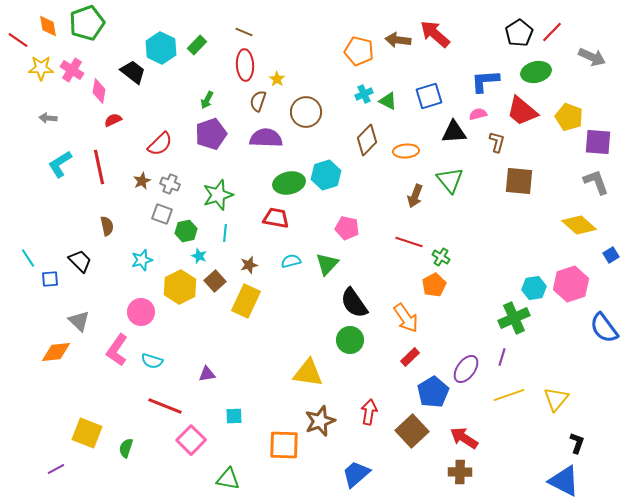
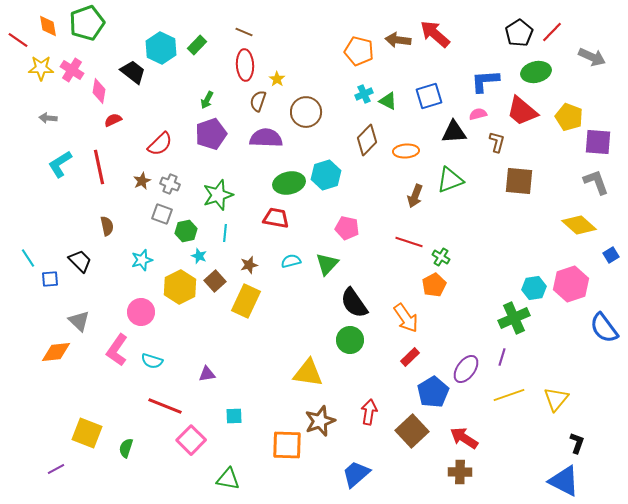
green triangle at (450, 180): rotated 48 degrees clockwise
orange square at (284, 445): moved 3 px right
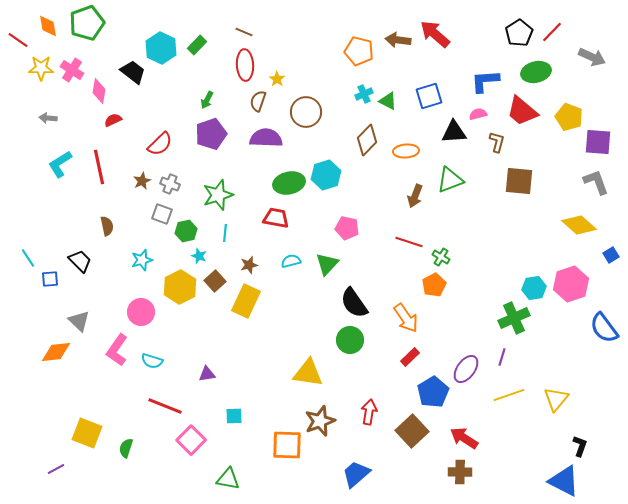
black L-shape at (577, 443): moved 3 px right, 3 px down
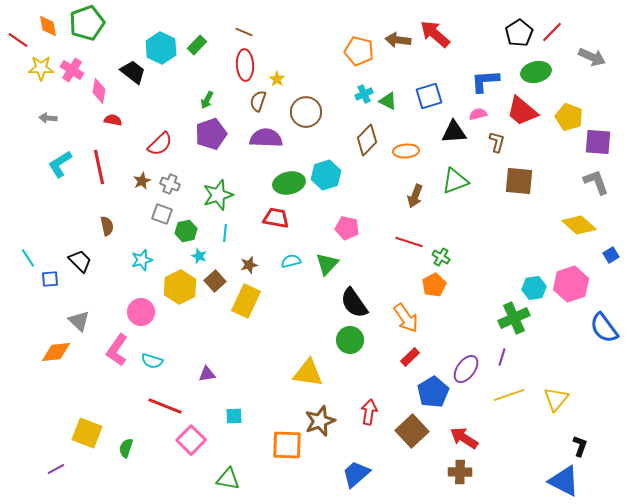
red semicircle at (113, 120): rotated 36 degrees clockwise
green triangle at (450, 180): moved 5 px right, 1 px down
